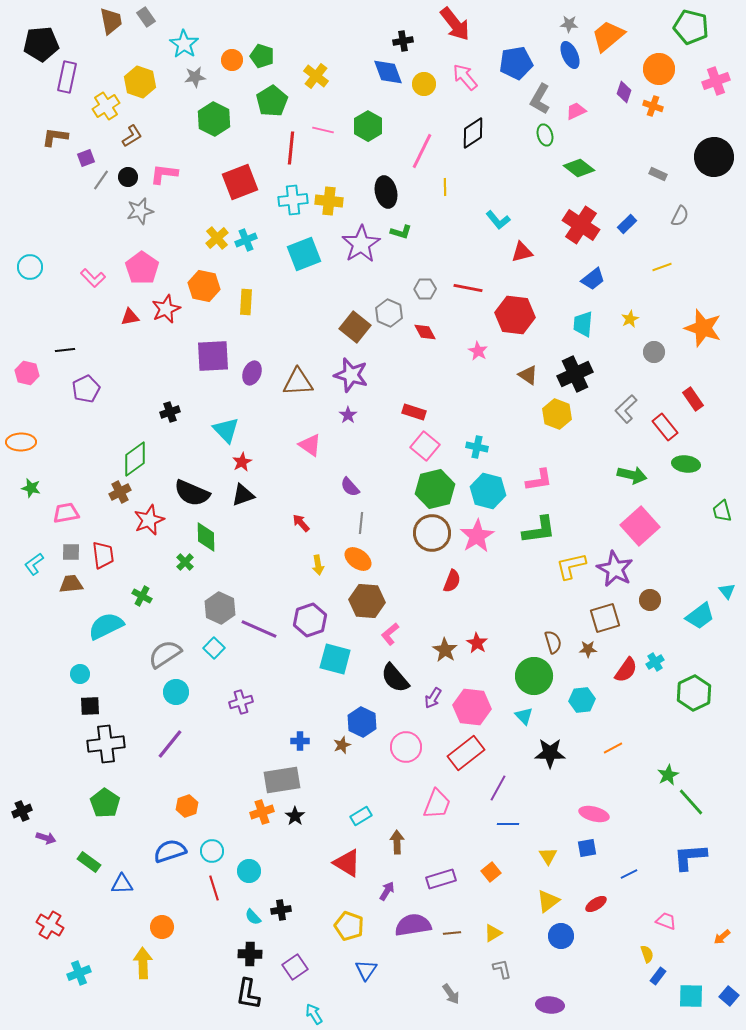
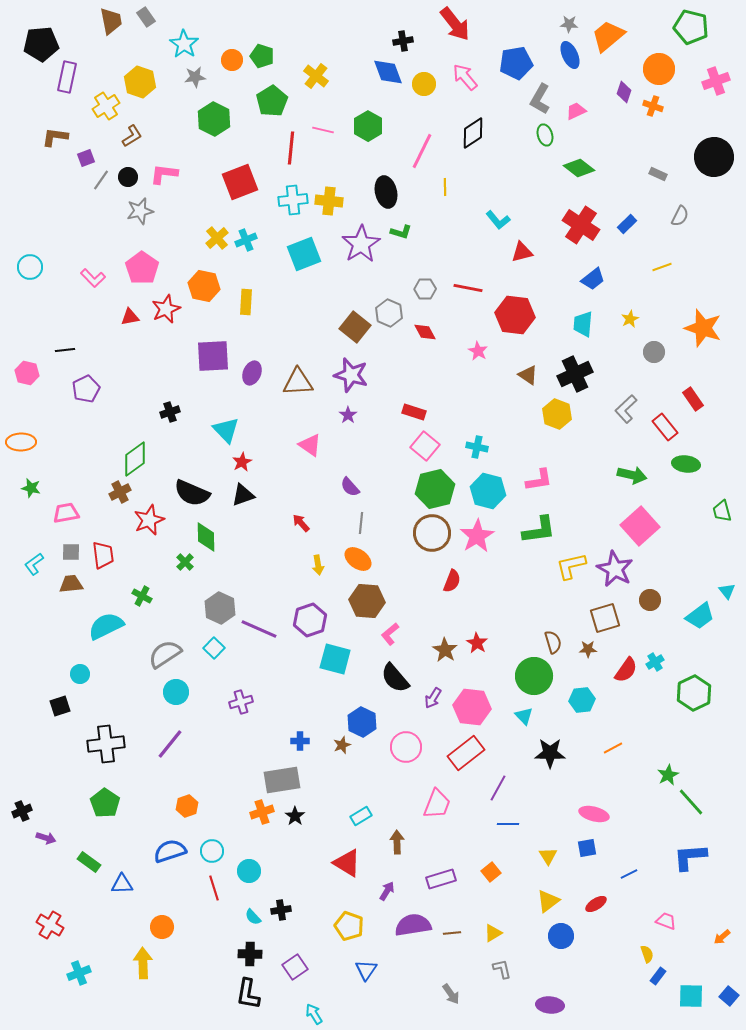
black square at (90, 706): moved 30 px left; rotated 15 degrees counterclockwise
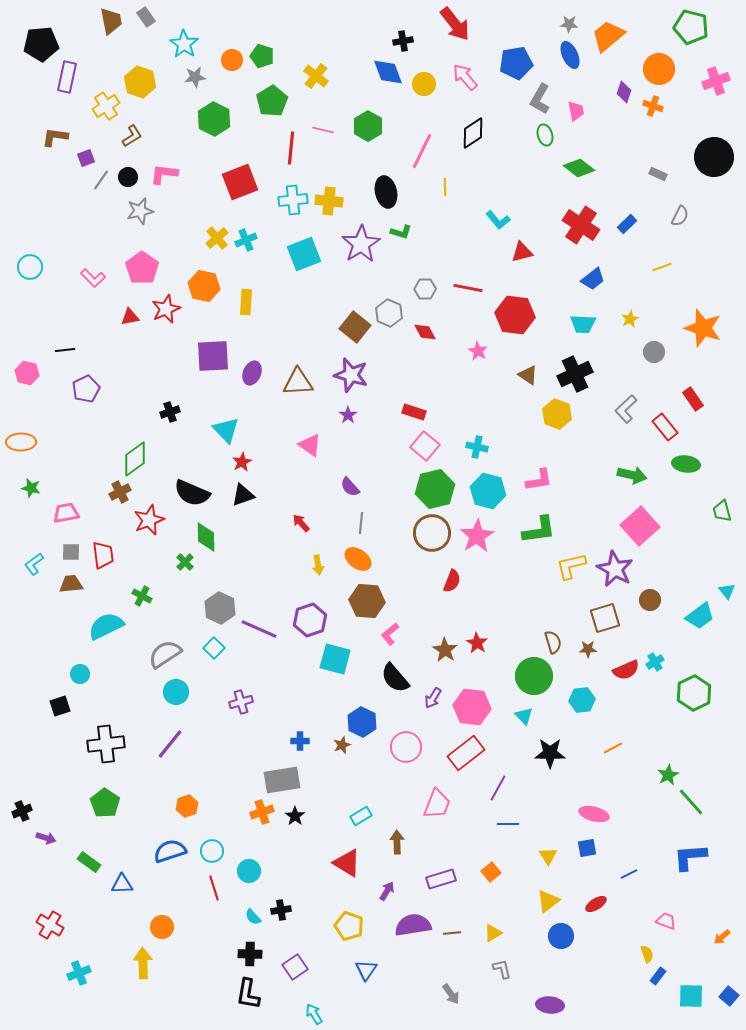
pink trapezoid at (576, 111): rotated 105 degrees clockwise
cyan trapezoid at (583, 324): rotated 92 degrees counterclockwise
red semicircle at (626, 670): rotated 32 degrees clockwise
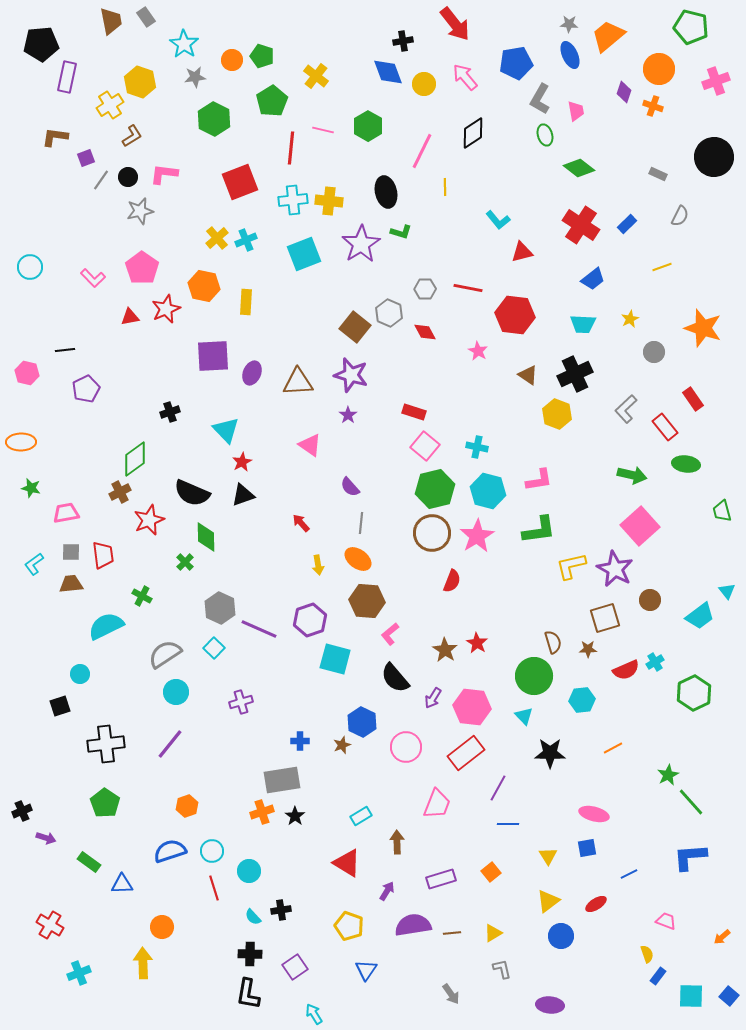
yellow cross at (106, 106): moved 4 px right, 1 px up
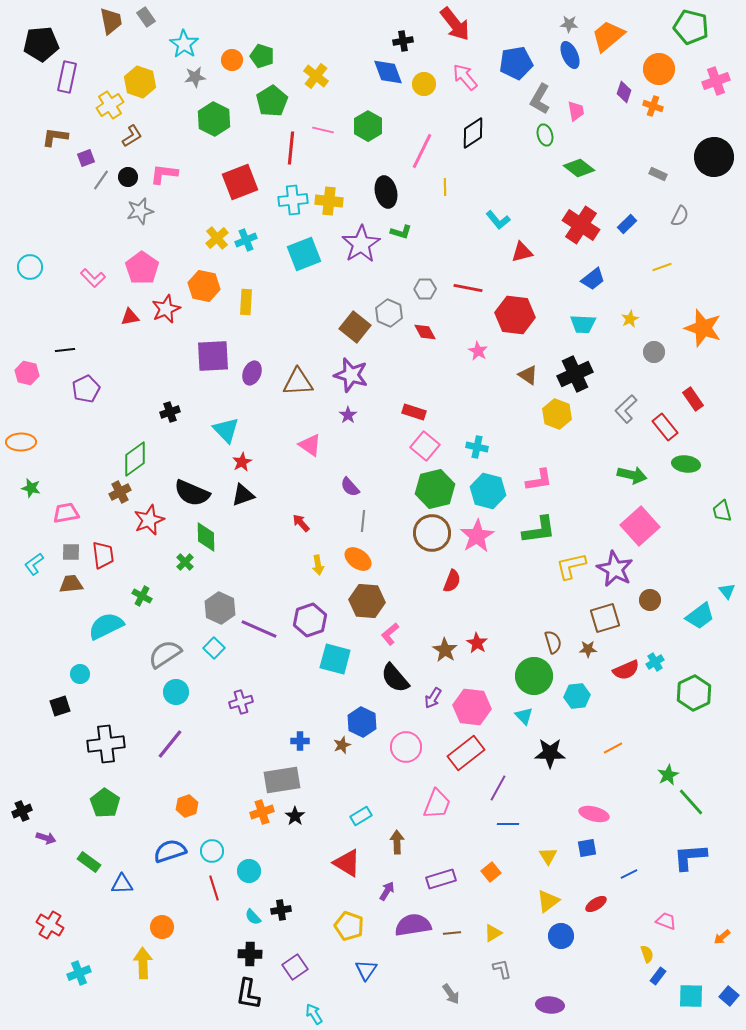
gray line at (361, 523): moved 2 px right, 2 px up
cyan hexagon at (582, 700): moved 5 px left, 4 px up
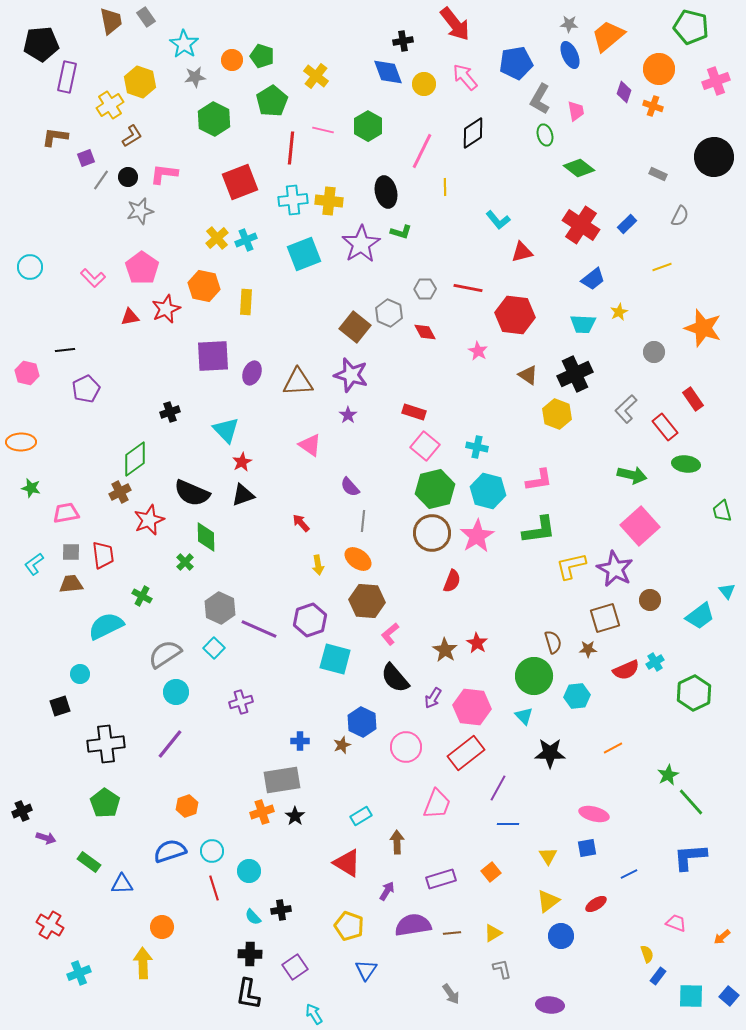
yellow star at (630, 319): moved 11 px left, 7 px up
pink trapezoid at (666, 921): moved 10 px right, 2 px down
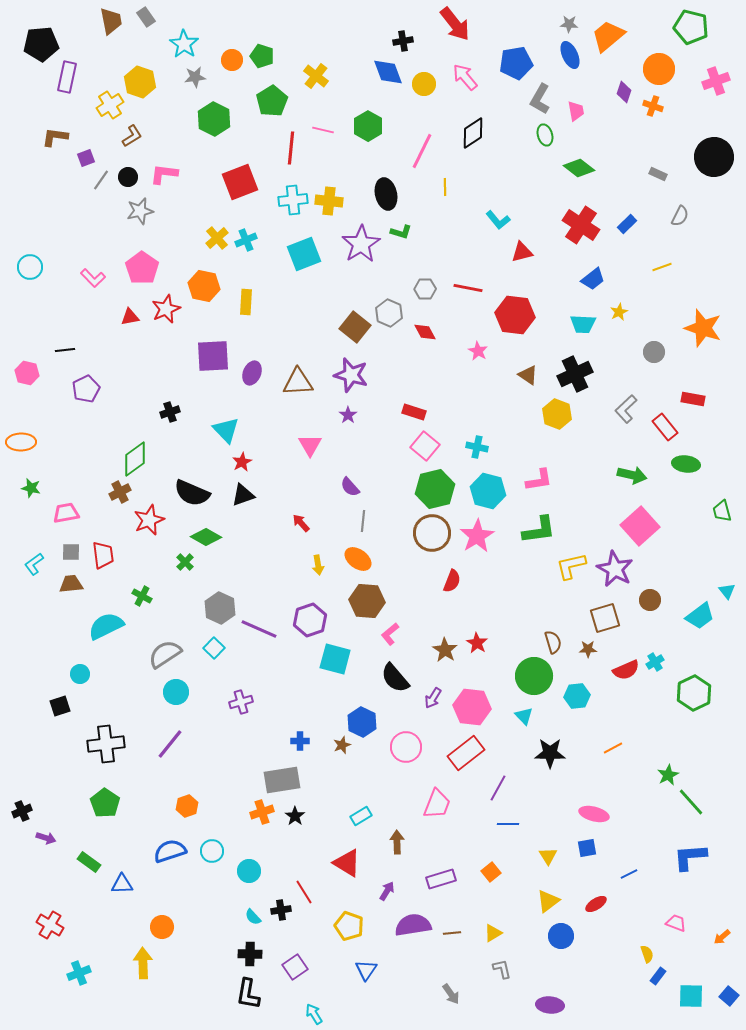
black ellipse at (386, 192): moved 2 px down
red rectangle at (693, 399): rotated 45 degrees counterclockwise
pink triangle at (310, 445): rotated 25 degrees clockwise
green diamond at (206, 537): rotated 60 degrees counterclockwise
red line at (214, 888): moved 90 px right, 4 px down; rotated 15 degrees counterclockwise
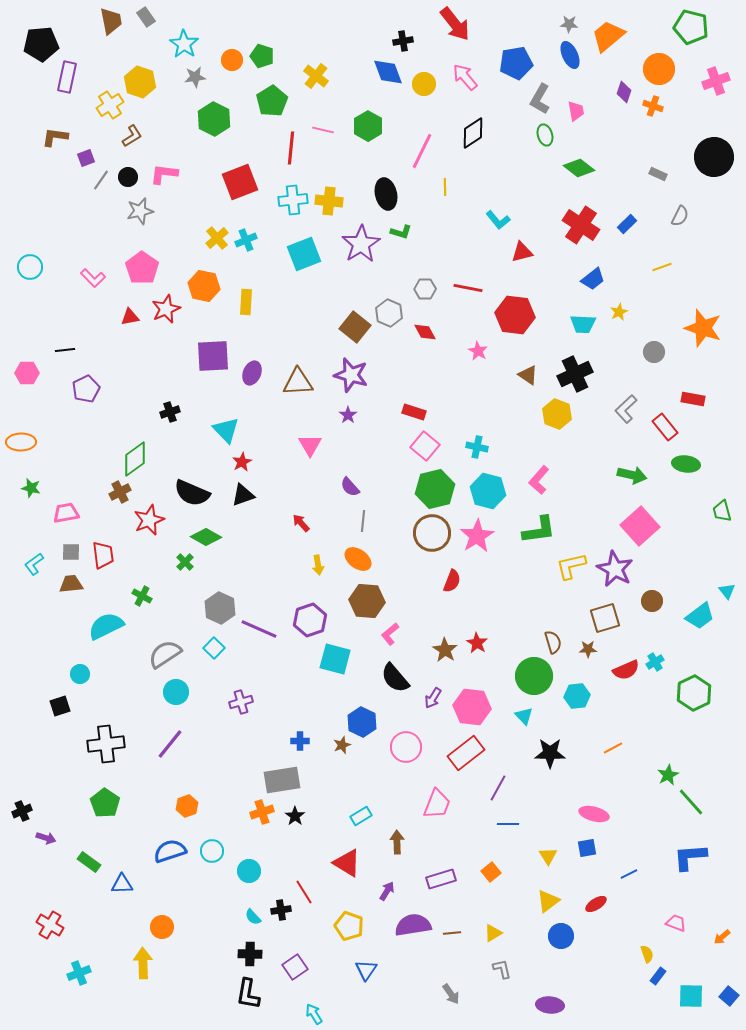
pink hexagon at (27, 373): rotated 15 degrees counterclockwise
pink L-shape at (539, 480): rotated 140 degrees clockwise
brown circle at (650, 600): moved 2 px right, 1 px down
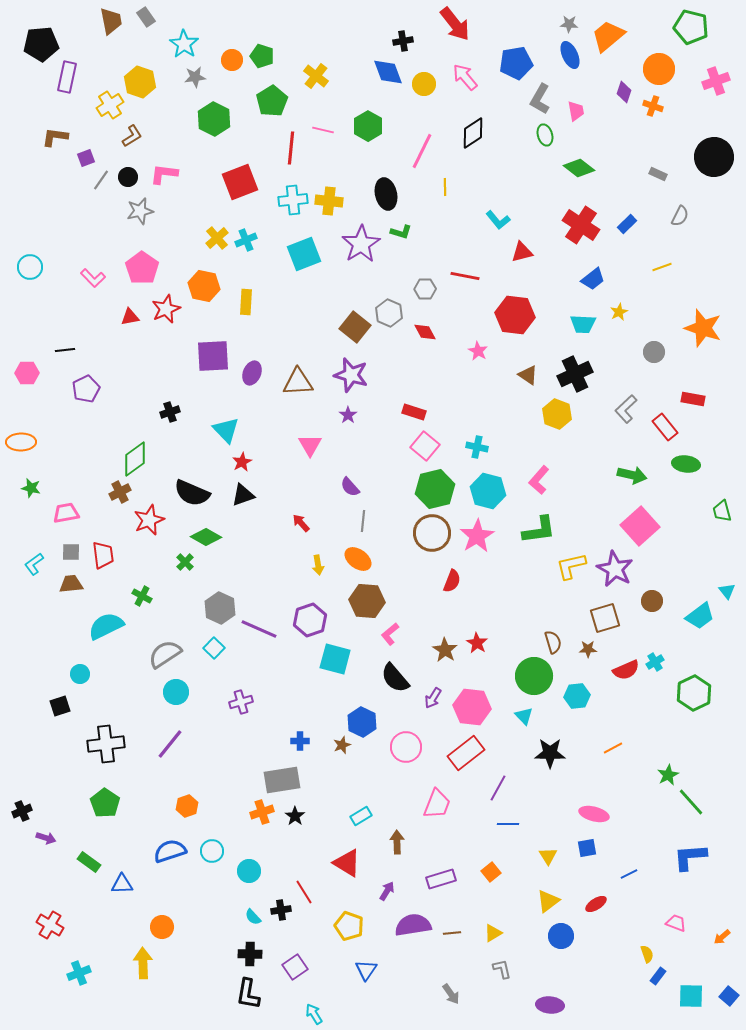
red line at (468, 288): moved 3 px left, 12 px up
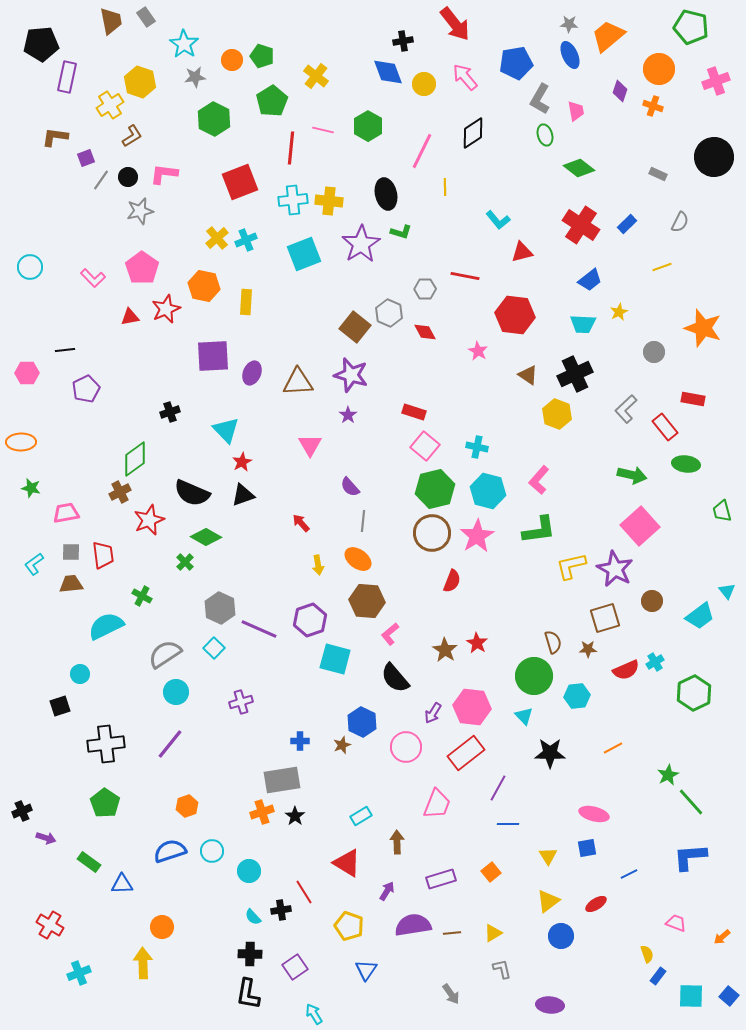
purple diamond at (624, 92): moved 4 px left, 1 px up
gray semicircle at (680, 216): moved 6 px down
blue trapezoid at (593, 279): moved 3 px left, 1 px down
purple arrow at (433, 698): moved 15 px down
